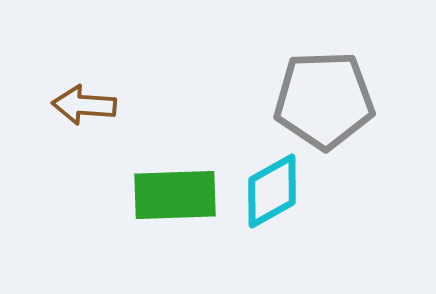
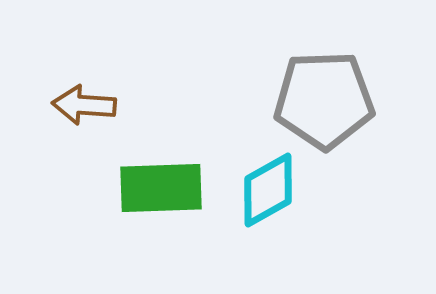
cyan diamond: moved 4 px left, 1 px up
green rectangle: moved 14 px left, 7 px up
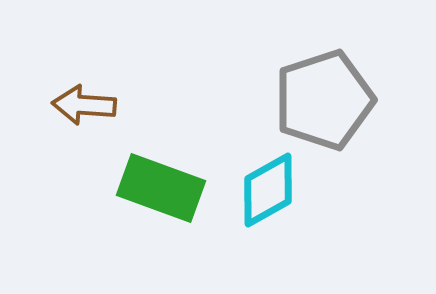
gray pentagon: rotated 16 degrees counterclockwise
green rectangle: rotated 22 degrees clockwise
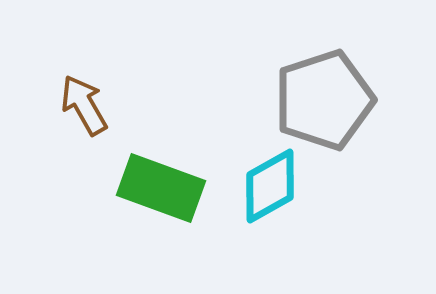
brown arrow: rotated 56 degrees clockwise
cyan diamond: moved 2 px right, 4 px up
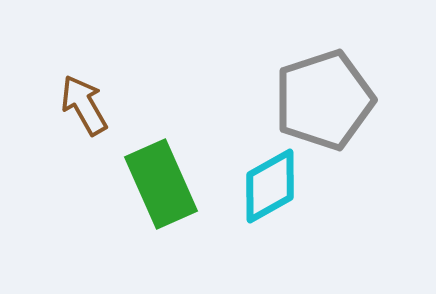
green rectangle: moved 4 px up; rotated 46 degrees clockwise
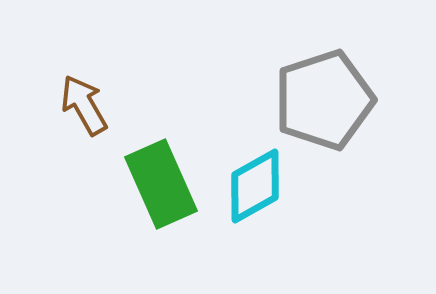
cyan diamond: moved 15 px left
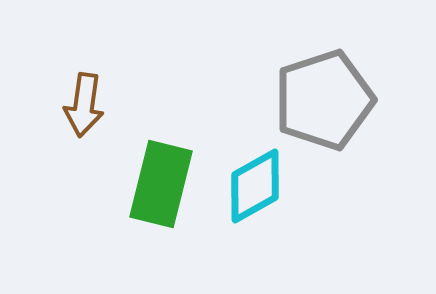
brown arrow: rotated 142 degrees counterclockwise
green rectangle: rotated 38 degrees clockwise
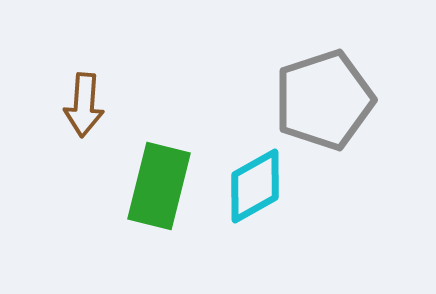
brown arrow: rotated 4 degrees counterclockwise
green rectangle: moved 2 px left, 2 px down
